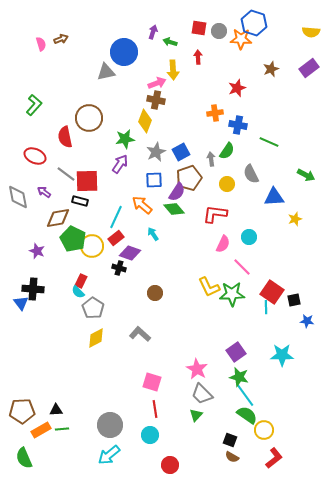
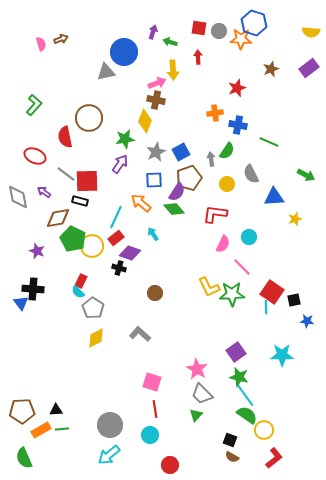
orange arrow at (142, 205): moved 1 px left, 2 px up
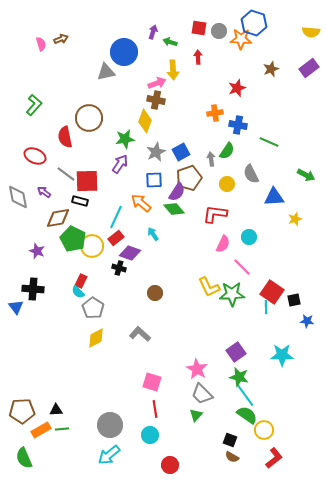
blue triangle at (21, 303): moved 5 px left, 4 px down
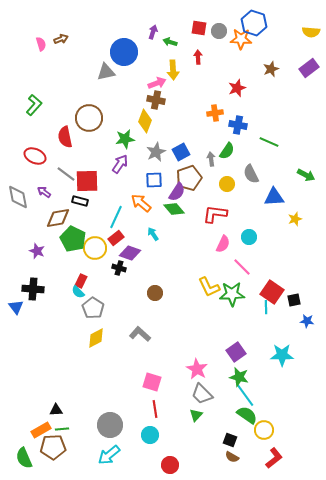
yellow circle at (92, 246): moved 3 px right, 2 px down
brown pentagon at (22, 411): moved 31 px right, 36 px down
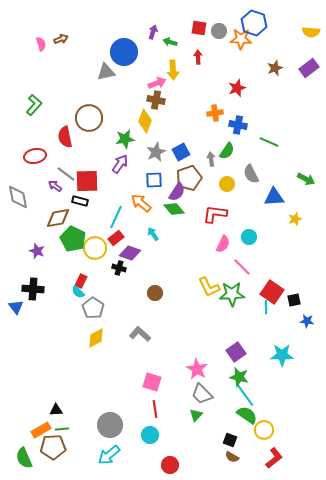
brown star at (271, 69): moved 4 px right, 1 px up
red ellipse at (35, 156): rotated 35 degrees counterclockwise
green arrow at (306, 175): moved 4 px down
purple arrow at (44, 192): moved 11 px right, 6 px up
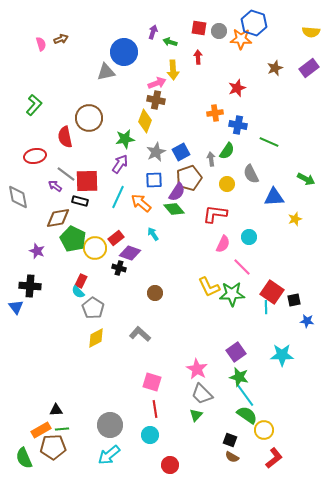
cyan line at (116, 217): moved 2 px right, 20 px up
black cross at (33, 289): moved 3 px left, 3 px up
